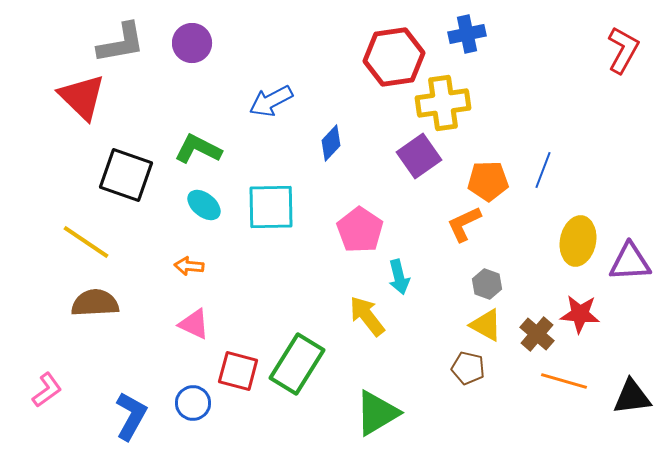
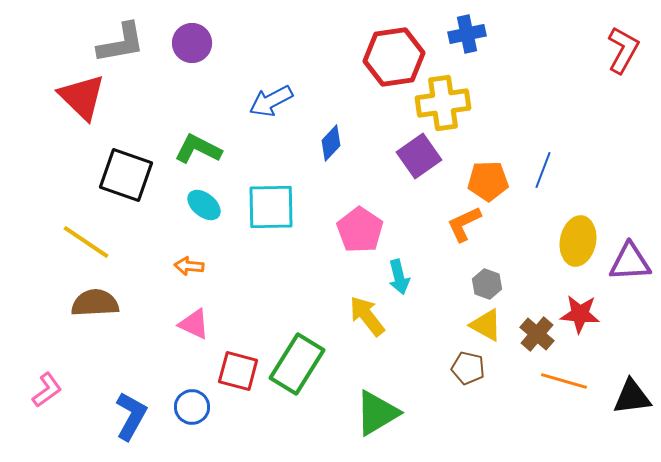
blue circle: moved 1 px left, 4 px down
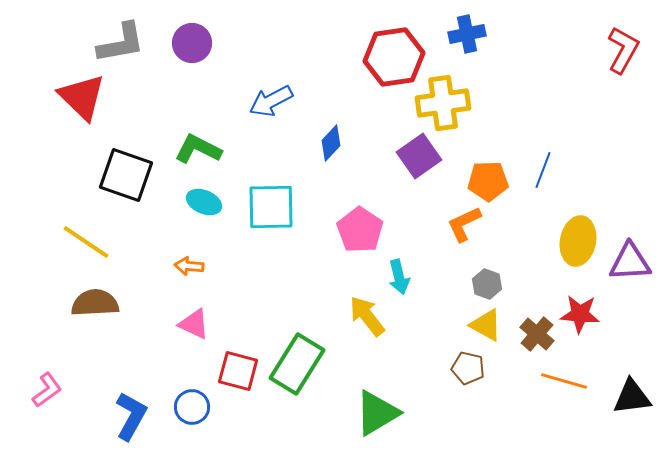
cyan ellipse: moved 3 px up; rotated 16 degrees counterclockwise
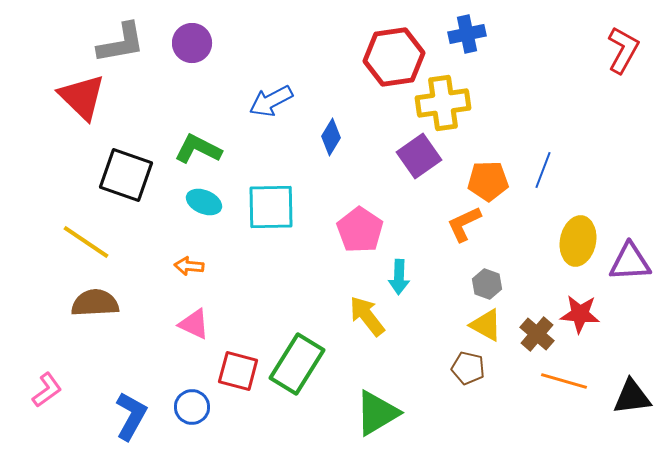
blue diamond: moved 6 px up; rotated 12 degrees counterclockwise
cyan arrow: rotated 16 degrees clockwise
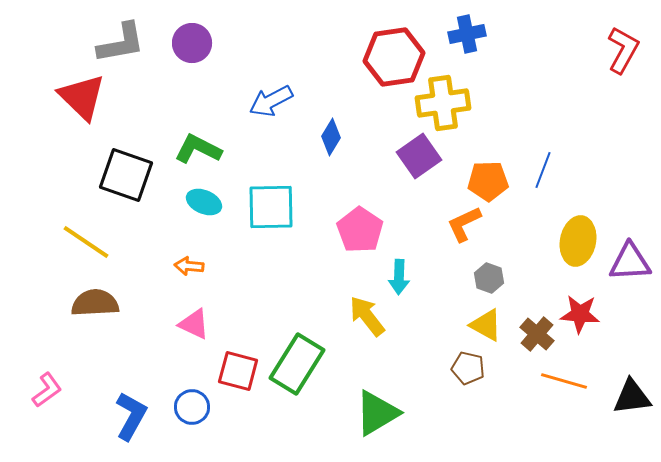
gray hexagon: moved 2 px right, 6 px up
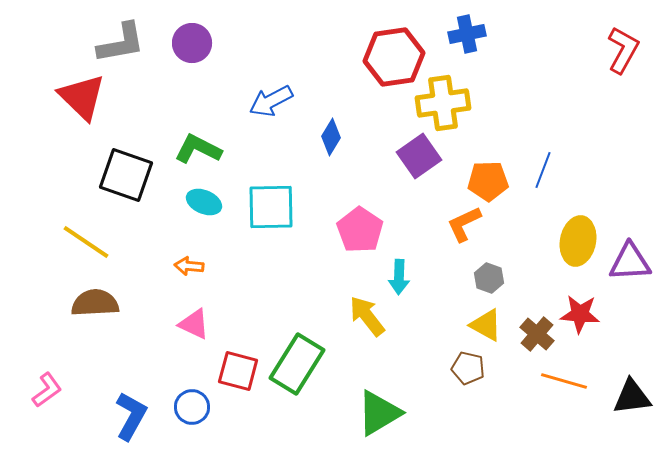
green triangle: moved 2 px right
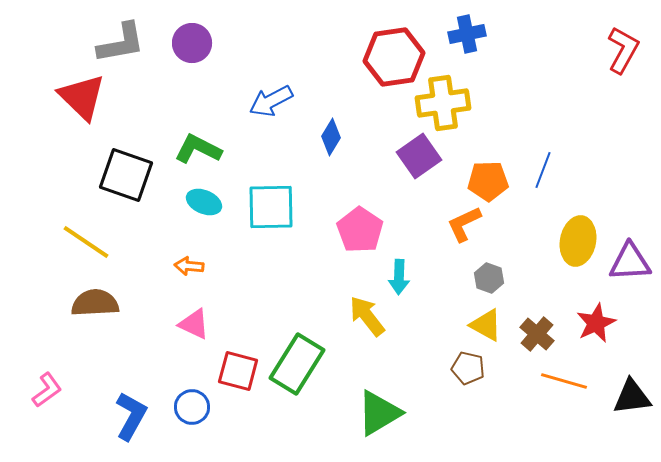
red star: moved 16 px right, 9 px down; rotated 30 degrees counterclockwise
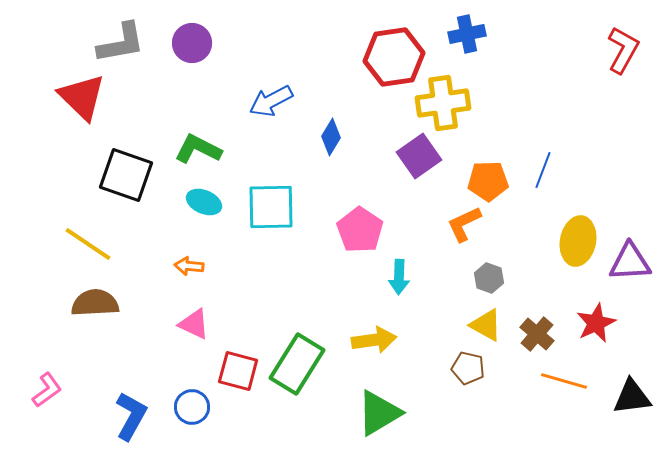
yellow line: moved 2 px right, 2 px down
yellow arrow: moved 7 px right, 24 px down; rotated 120 degrees clockwise
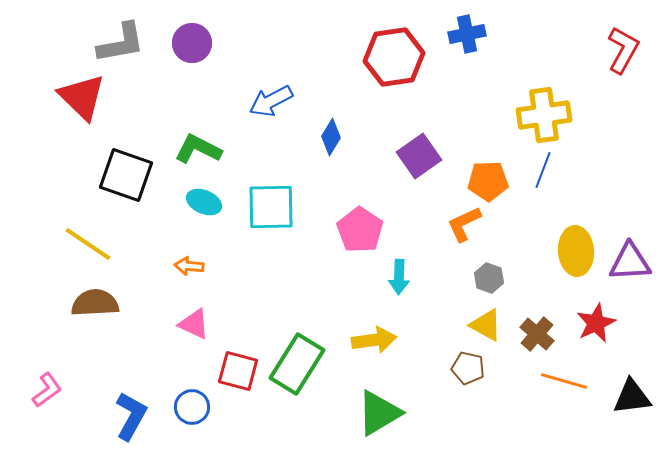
yellow cross: moved 101 px right, 12 px down
yellow ellipse: moved 2 px left, 10 px down; rotated 15 degrees counterclockwise
